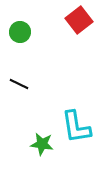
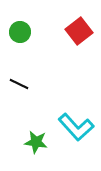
red square: moved 11 px down
cyan L-shape: rotated 33 degrees counterclockwise
green star: moved 6 px left, 2 px up
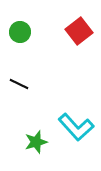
green star: rotated 25 degrees counterclockwise
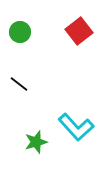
black line: rotated 12 degrees clockwise
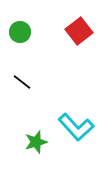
black line: moved 3 px right, 2 px up
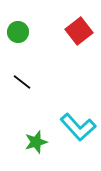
green circle: moved 2 px left
cyan L-shape: moved 2 px right
